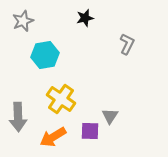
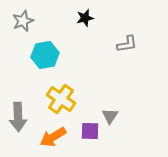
gray L-shape: rotated 55 degrees clockwise
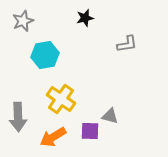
gray triangle: rotated 48 degrees counterclockwise
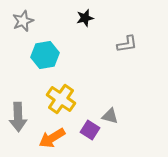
purple square: moved 1 px up; rotated 30 degrees clockwise
orange arrow: moved 1 px left, 1 px down
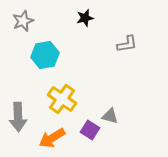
yellow cross: moved 1 px right
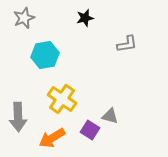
gray star: moved 1 px right, 3 px up
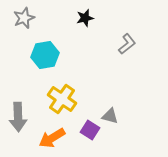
gray L-shape: rotated 30 degrees counterclockwise
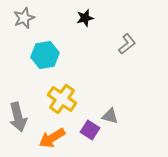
gray arrow: rotated 12 degrees counterclockwise
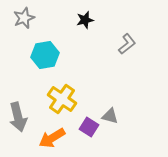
black star: moved 2 px down
purple square: moved 1 px left, 3 px up
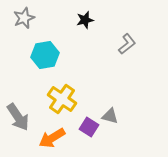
gray arrow: rotated 20 degrees counterclockwise
